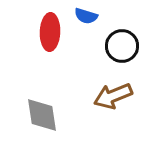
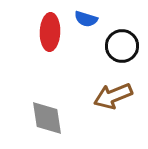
blue semicircle: moved 3 px down
gray diamond: moved 5 px right, 3 px down
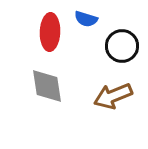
gray diamond: moved 32 px up
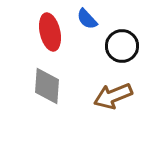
blue semicircle: moved 1 px right; rotated 30 degrees clockwise
red ellipse: rotated 15 degrees counterclockwise
gray diamond: rotated 12 degrees clockwise
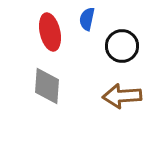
blue semicircle: rotated 55 degrees clockwise
brown arrow: moved 9 px right; rotated 18 degrees clockwise
